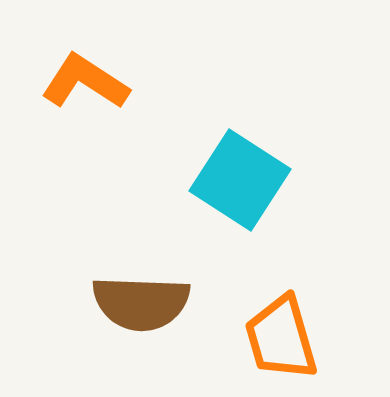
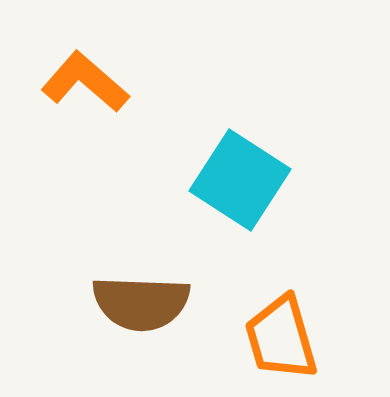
orange L-shape: rotated 8 degrees clockwise
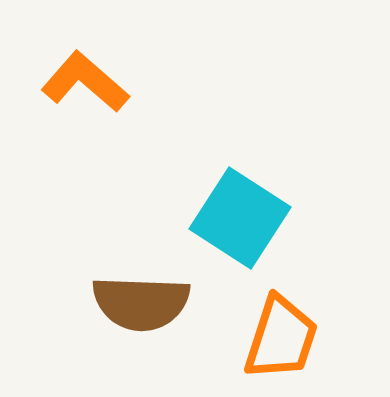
cyan square: moved 38 px down
orange trapezoid: rotated 146 degrees counterclockwise
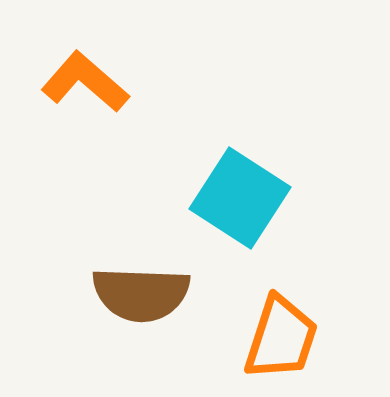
cyan square: moved 20 px up
brown semicircle: moved 9 px up
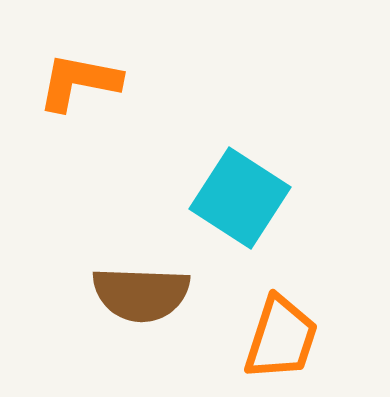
orange L-shape: moved 6 px left; rotated 30 degrees counterclockwise
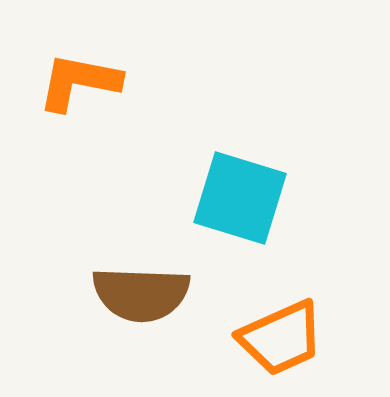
cyan square: rotated 16 degrees counterclockwise
orange trapezoid: rotated 48 degrees clockwise
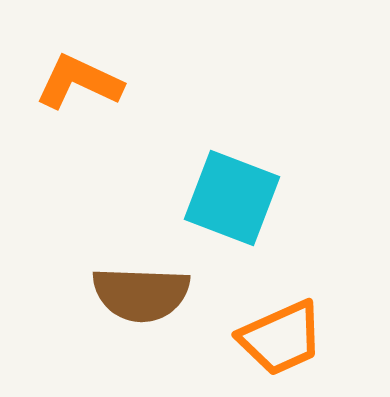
orange L-shape: rotated 14 degrees clockwise
cyan square: moved 8 px left; rotated 4 degrees clockwise
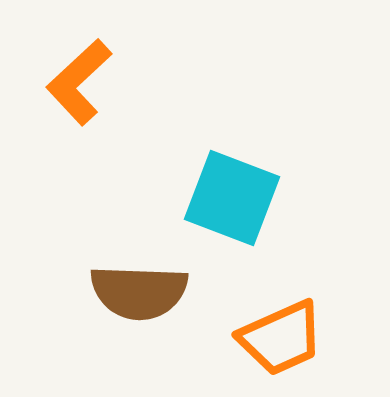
orange L-shape: rotated 68 degrees counterclockwise
brown semicircle: moved 2 px left, 2 px up
